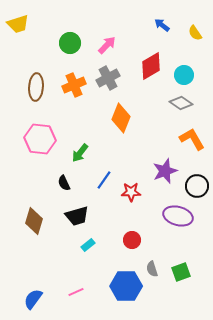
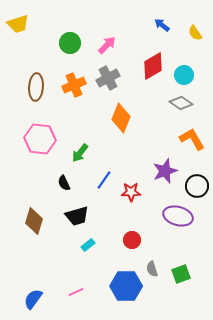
red diamond: moved 2 px right
green square: moved 2 px down
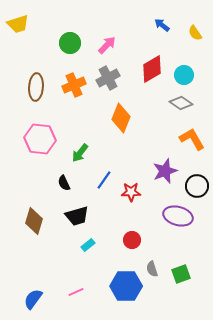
red diamond: moved 1 px left, 3 px down
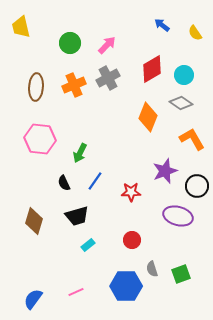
yellow trapezoid: moved 3 px right, 3 px down; rotated 95 degrees clockwise
orange diamond: moved 27 px right, 1 px up
green arrow: rotated 12 degrees counterclockwise
blue line: moved 9 px left, 1 px down
